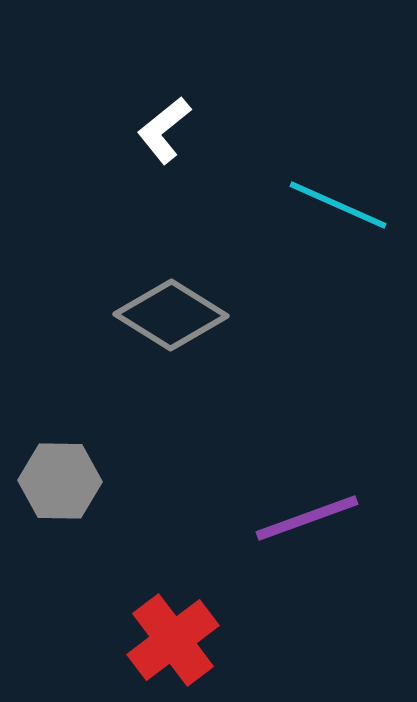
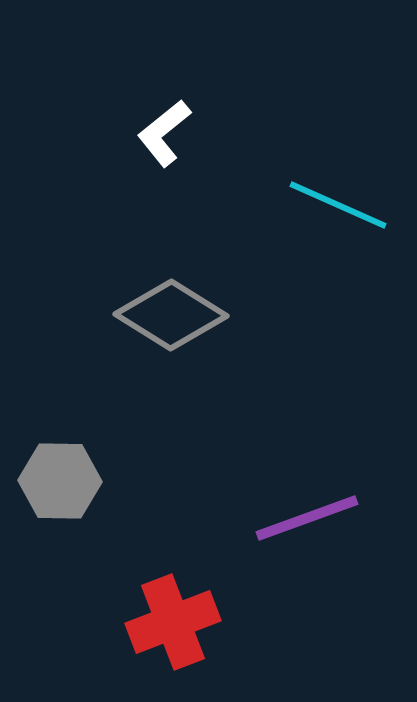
white L-shape: moved 3 px down
red cross: moved 18 px up; rotated 16 degrees clockwise
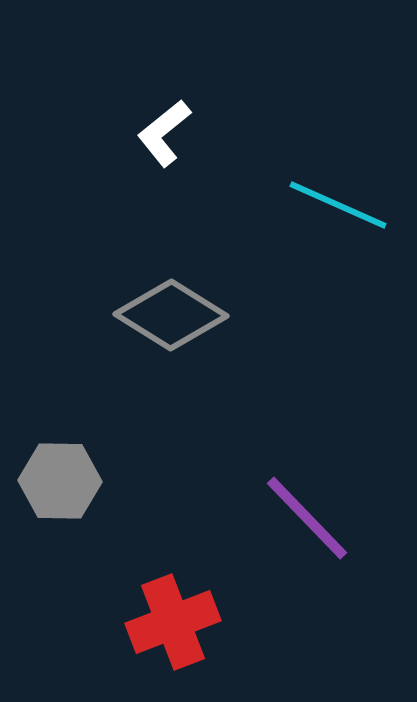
purple line: rotated 66 degrees clockwise
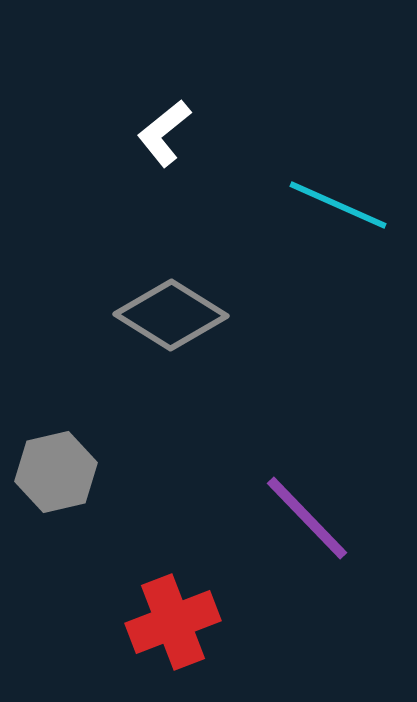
gray hexagon: moved 4 px left, 9 px up; rotated 14 degrees counterclockwise
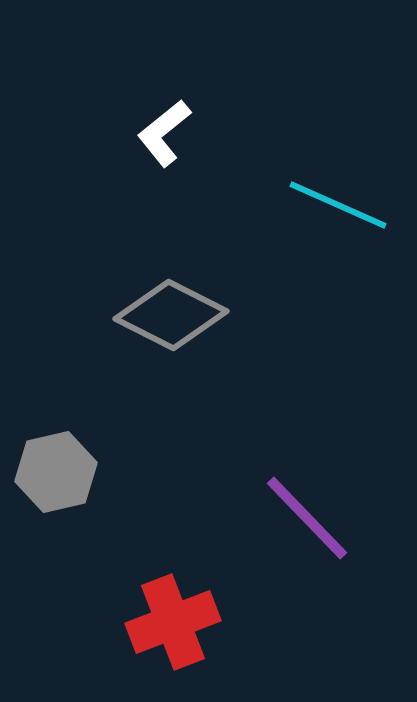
gray diamond: rotated 5 degrees counterclockwise
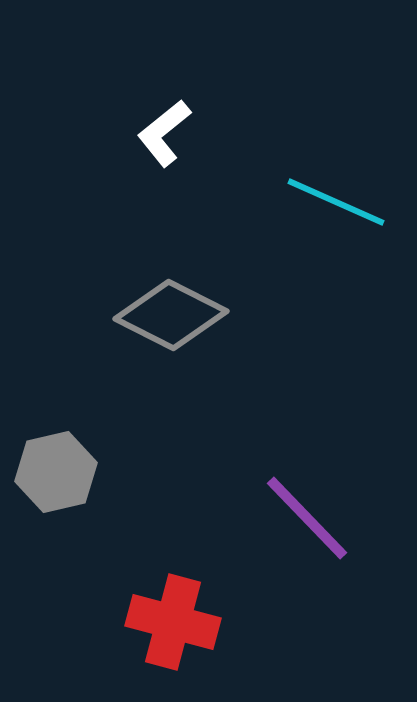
cyan line: moved 2 px left, 3 px up
red cross: rotated 36 degrees clockwise
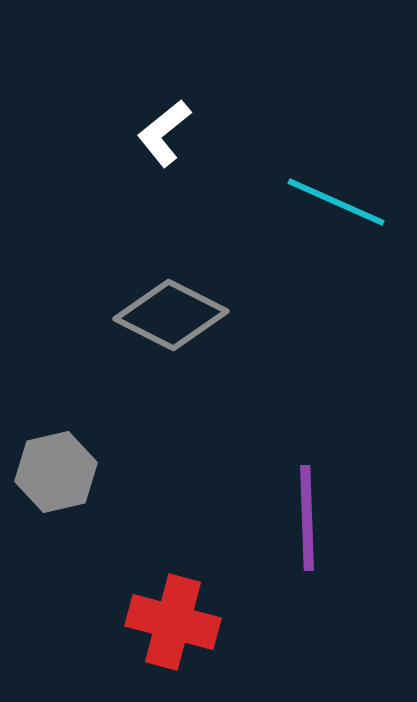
purple line: rotated 42 degrees clockwise
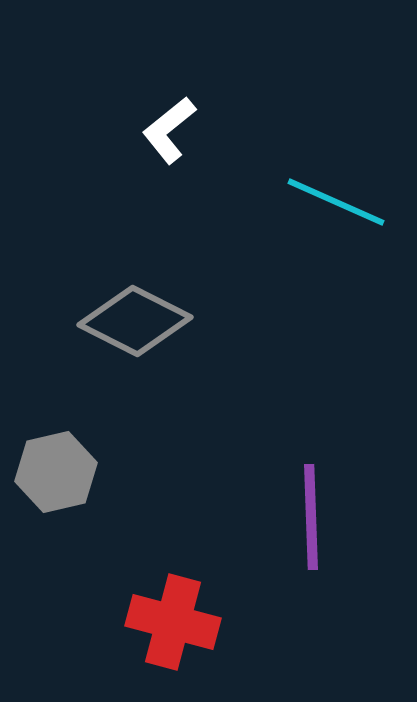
white L-shape: moved 5 px right, 3 px up
gray diamond: moved 36 px left, 6 px down
purple line: moved 4 px right, 1 px up
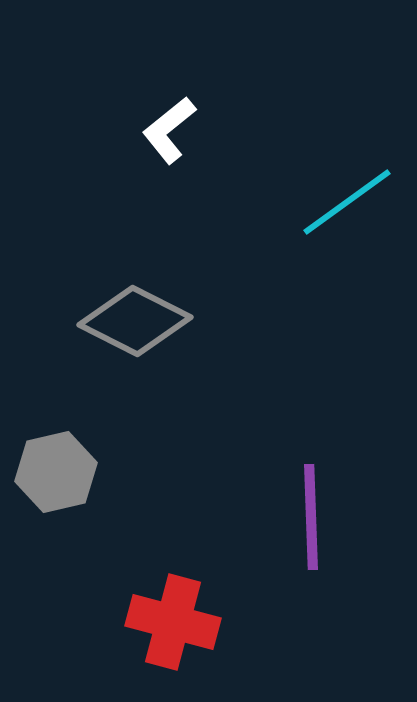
cyan line: moved 11 px right; rotated 60 degrees counterclockwise
